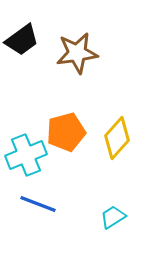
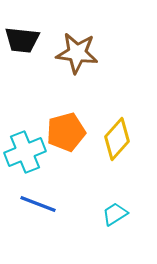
black trapezoid: rotated 42 degrees clockwise
brown star: rotated 15 degrees clockwise
yellow diamond: moved 1 px down
cyan cross: moved 1 px left, 3 px up
cyan trapezoid: moved 2 px right, 3 px up
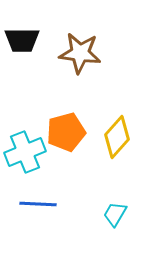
black trapezoid: rotated 6 degrees counterclockwise
brown star: moved 3 px right
yellow diamond: moved 2 px up
blue line: rotated 18 degrees counterclockwise
cyan trapezoid: rotated 28 degrees counterclockwise
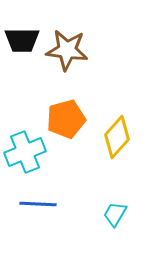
brown star: moved 13 px left, 3 px up
orange pentagon: moved 13 px up
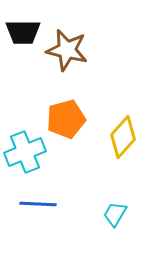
black trapezoid: moved 1 px right, 8 px up
brown star: rotated 6 degrees clockwise
yellow diamond: moved 6 px right
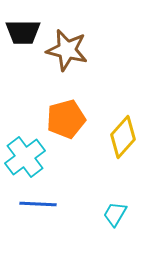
cyan cross: moved 5 px down; rotated 15 degrees counterclockwise
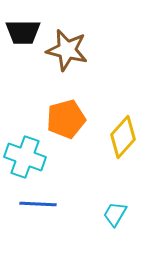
cyan cross: rotated 33 degrees counterclockwise
